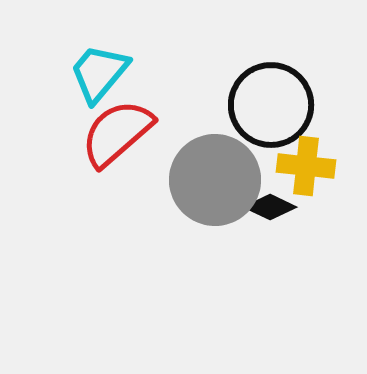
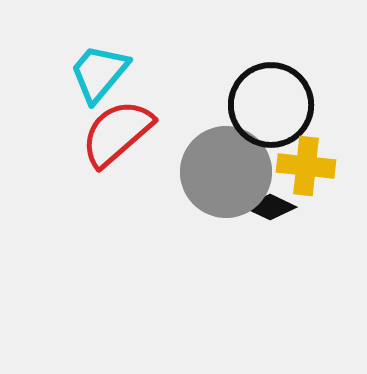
gray circle: moved 11 px right, 8 px up
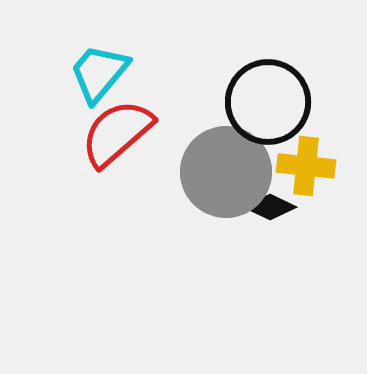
black circle: moved 3 px left, 3 px up
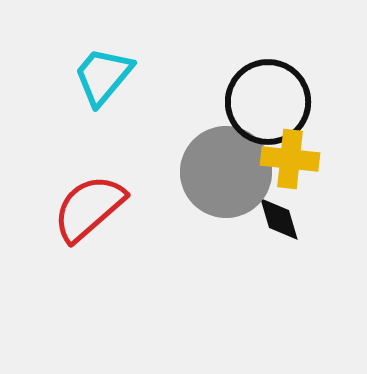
cyan trapezoid: moved 4 px right, 3 px down
red semicircle: moved 28 px left, 75 px down
yellow cross: moved 16 px left, 7 px up
black diamond: moved 9 px right, 12 px down; rotated 48 degrees clockwise
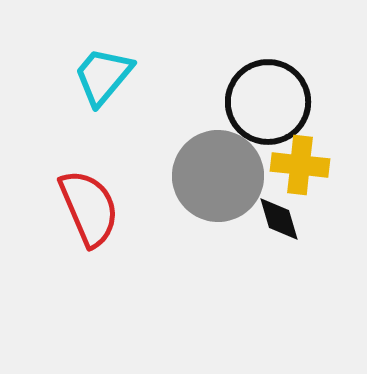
yellow cross: moved 10 px right, 6 px down
gray circle: moved 8 px left, 4 px down
red semicircle: rotated 108 degrees clockwise
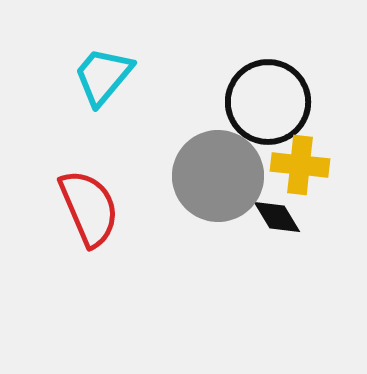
black diamond: moved 2 px left, 2 px up; rotated 15 degrees counterclockwise
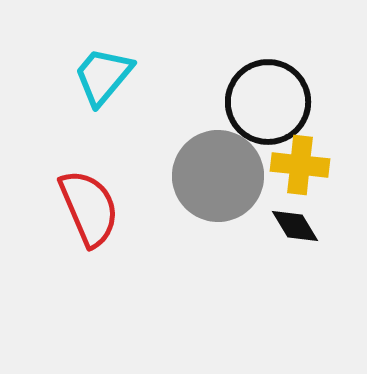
black diamond: moved 18 px right, 9 px down
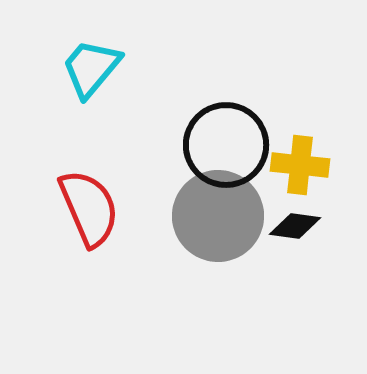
cyan trapezoid: moved 12 px left, 8 px up
black circle: moved 42 px left, 43 px down
gray circle: moved 40 px down
black diamond: rotated 51 degrees counterclockwise
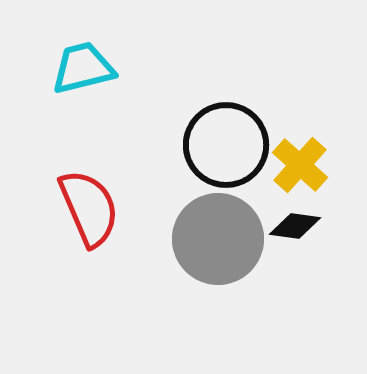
cyan trapezoid: moved 8 px left; rotated 36 degrees clockwise
yellow cross: rotated 36 degrees clockwise
gray circle: moved 23 px down
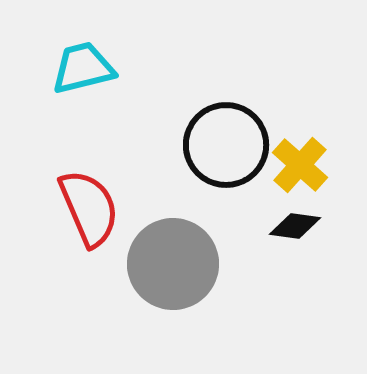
gray circle: moved 45 px left, 25 px down
